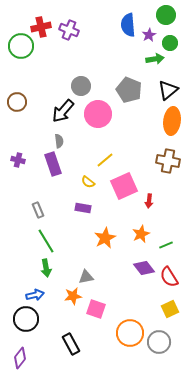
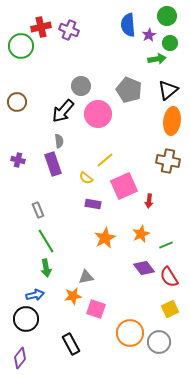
green circle at (166, 15): moved 1 px right, 1 px down
green arrow at (155, 59): moved 2 px right
yellow semicircle at (88, 182): moved 2 px left, 4 px up
purple rectangle at (83, 208): moved 10 px right, 4 px up
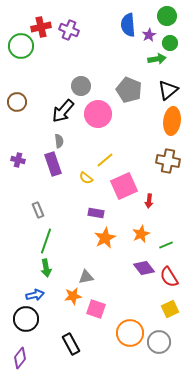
purple rectangle at (93, 204): moved 3 px right, 9 px down
green line at (46, 241): rotated 50 degrees clockwise
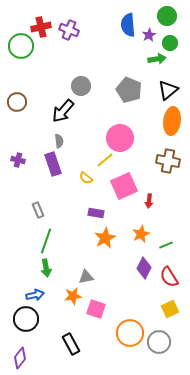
pink circle at (98, 114): moved 22 px right, 24 px down
purple diamond at (144, 268): rotated 65 degrees clockwise
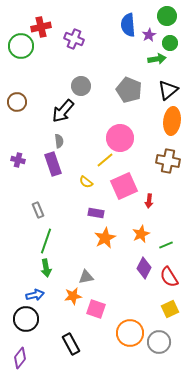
purple cross at (69, 30): moved 5 px right, 9 px down
yellow semicircle at (86, 178): moved 4 px down
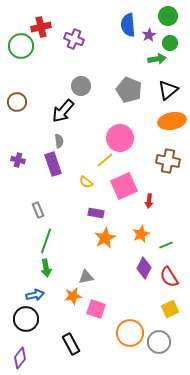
green circle at (167, 16): moved 1 px right
orange ellipse at (172, 121): rotated 72 degrees clockwise
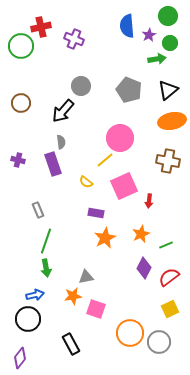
blue semicircle at (128, 25): moved 1 px left, 1 px down
brown circle at (17, 102): moved 4 px right, 1 px down
gray semicircle at (59, 141): moved 2 px right, 1 px down
red semicircle at (169, 277): rotated 85 degrees clockwise
black circle at (26, 319): moved 2 px right
